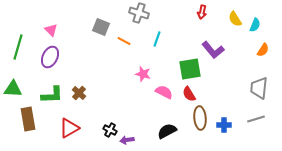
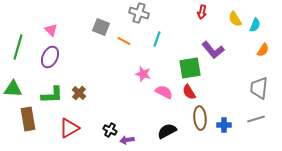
green square: moved 1 px up
red semicircle: moved 2 px up
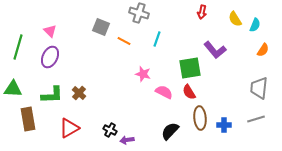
pink triangle: moved 1 px left, 1 px down
purple L-shape: moved 2 px right
black semicircle: moved 3 px right; rotated 18 degrees counterclockwise
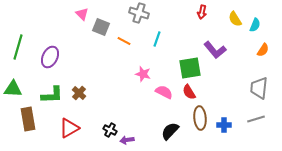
pink triangle: moved 32 px right, 17 px up
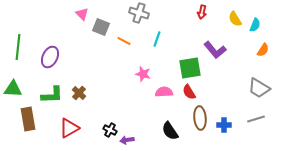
green line: rotated 10 degrees counterclockwise
gray trapezoid: rotated 65 degrees counterclockwise
pink semicircle: rotated 30 degrees counterclockwise
black semicircle: rotated 78 degrees counterclockwise
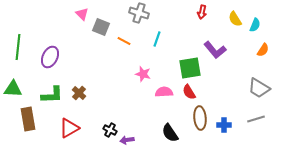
black semicircle: moved 2 px down
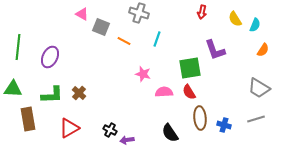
pink triangle: rotated 16 degrees counterclockwise
purple L-shape: rotated 20 degrees clockwise
blue cross: rotated 16 degrees clockwise
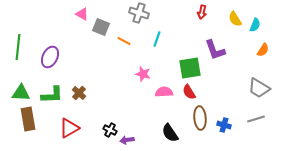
green triangle: moved 8 px right, 4 px down
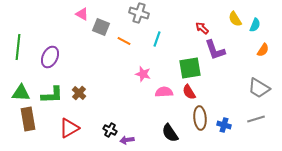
red arrow: moved 16 px down; rotated 120 degrees clockwise
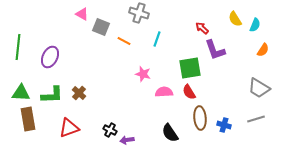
red triangle: rotated 10 degrees clockwise
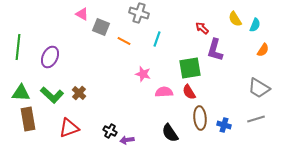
purple L-shape: rotated 35 degrees clockwise
green L-shape: rotated 45 degrees clockwise
black cross: moved 1 px down
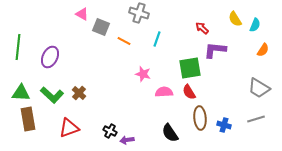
purple L-shape: rotated 80 degrees clockwise
